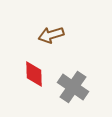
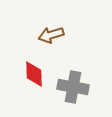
gray cross: rotated 24 degrees counterclockwise
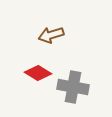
red diamond: moved 4 px right, 1 px up; rotated 56 degrees counterclockwise
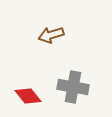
red diamond: moved 10 px left, 23 px down; rotated 20 degrees clockwise
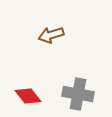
gray cross: moved 5 px right, 7 px down
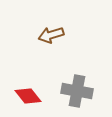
gray cross: moved 1 px left, 3 px up
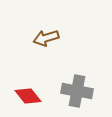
brown arrow: moved 5 px left, 3 px down
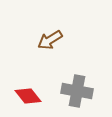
brown arrow: moved 4 px right, 2 px down; rotated 15 degrees counterclockwise
